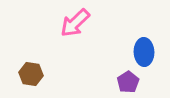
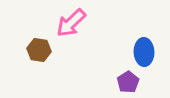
pink arrow: moved 4 px left
brown hexagon: moved 8 px right, 24 px up
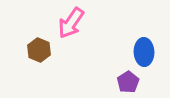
pink arrow: rotated 12 degrees counterclockwise
brown hexagon: rotated 15 degrees clockwise
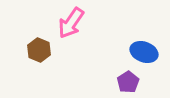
blue ellipse: rotated 68 degrees counterclockwise
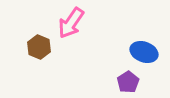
brown hexagon: moved 3 px up
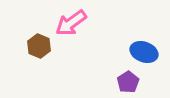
pink arrow: rotated 20 degrees clockwise
brown hexagon: moved 1 px up
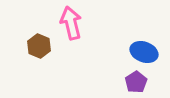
pink arrow: rotated 112 degrees clockwise
purple pentagon: moved 8 px right
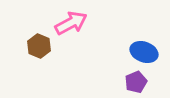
pink arrow: rotated 76 degrees clockwise
purple pentagon: rotated 10 degrees clockwise
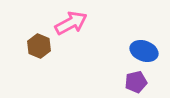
blue ellipse: moved 1 px up
purple pentagon: rotated 10 degrees clockwise
